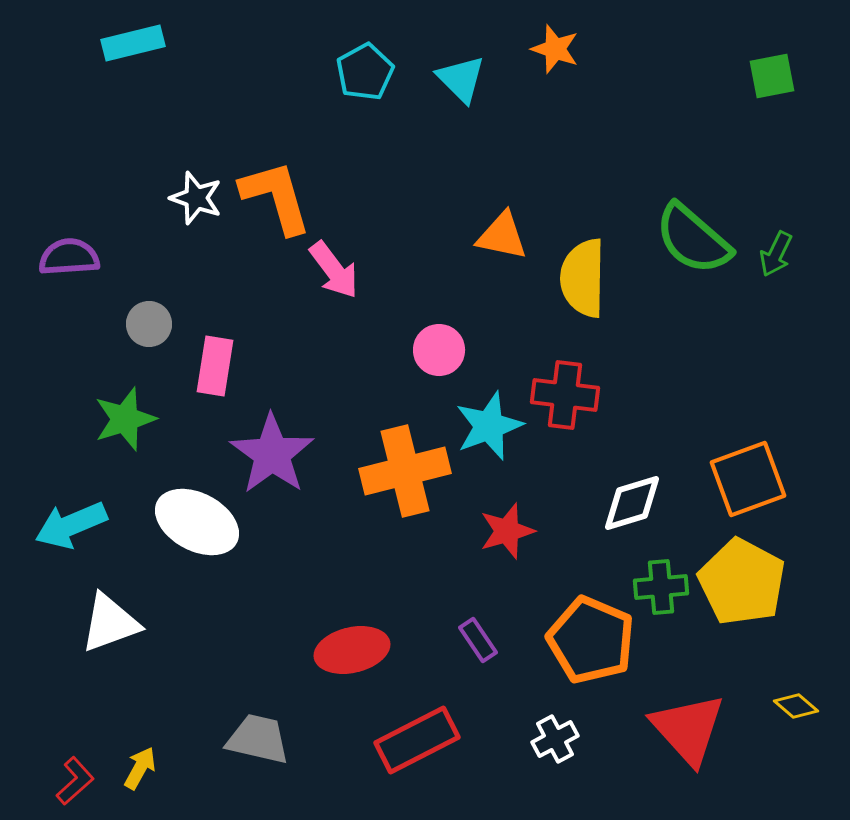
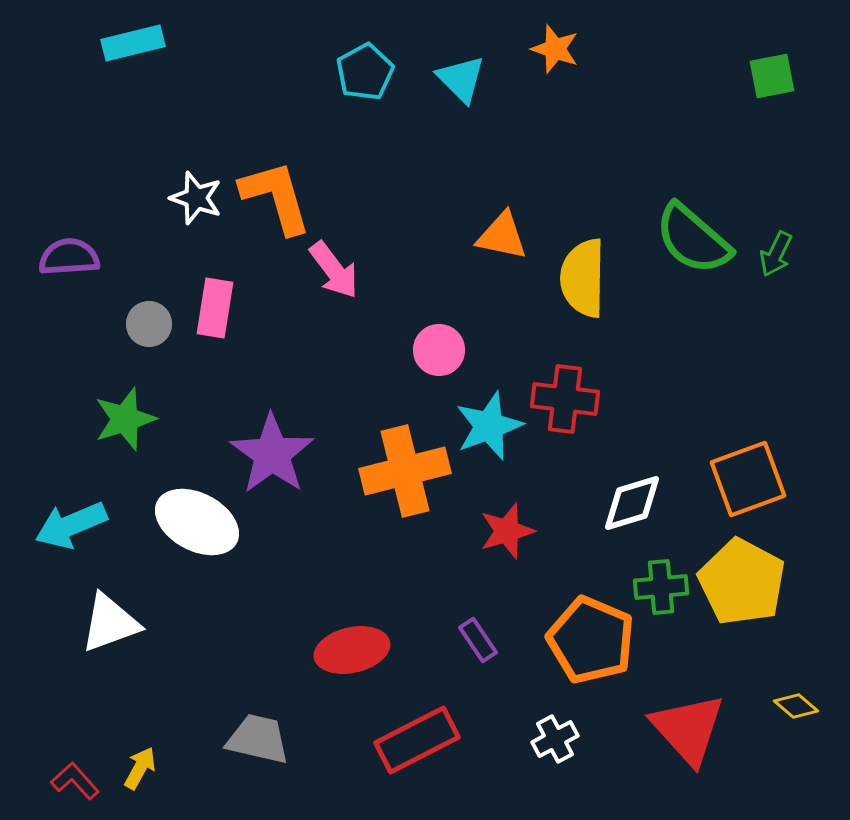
pink rectangle: moved 58 px up
red cross: moved 4 px down
red L-shape: rotated 90 degrees counterclockwise
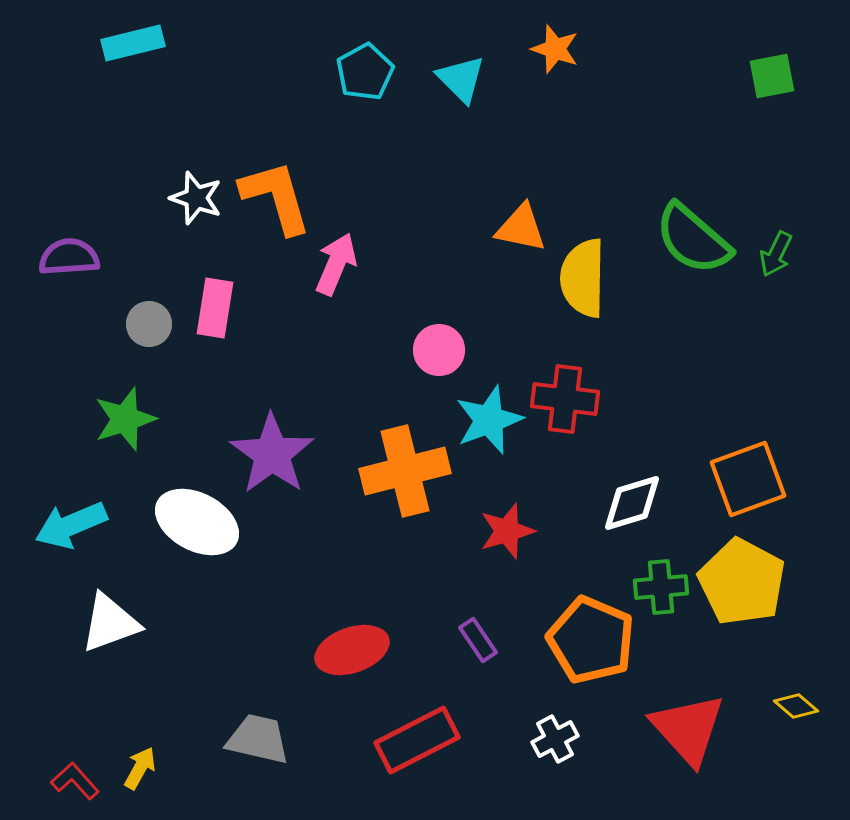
orange triangle: moved 19 px right, 8 px up
pink arrow: moved 2 px right, 6 px up; rotated 120 degrees counterclockwise
cyan star: moved 6 px up
red ellipse: rotated 6 degrees counterclockwise
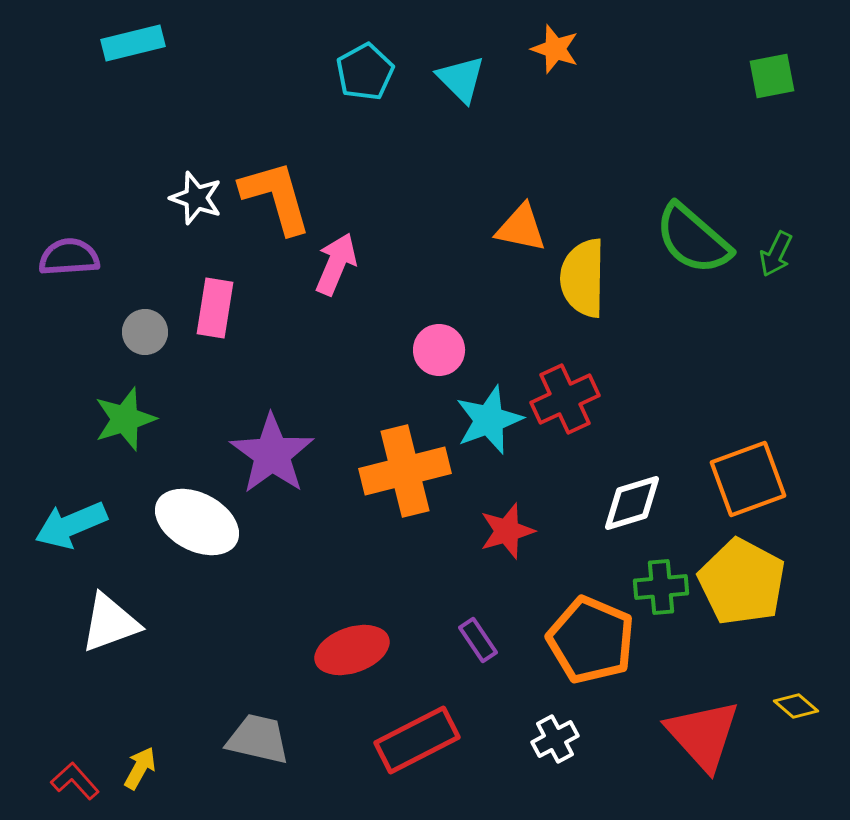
gray circle: moved 4 px left, 8 px down
red cross: rotated 32 degrees counterclockwise
red triangle: moved 15 px right, 6 px down
